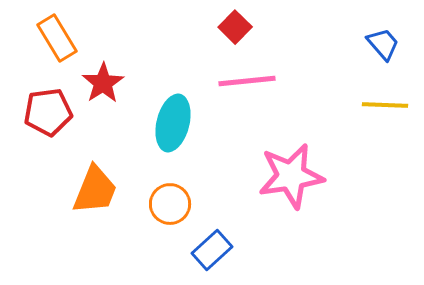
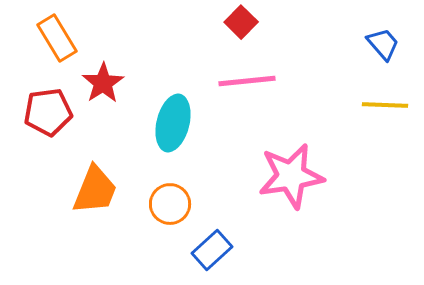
red square: moved 6 px right, 5 px up
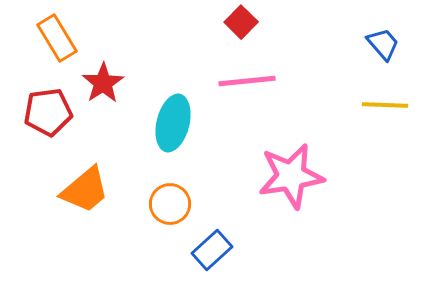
orange trapezoid: moved 10 px left; rotated 28 degrees clockwise
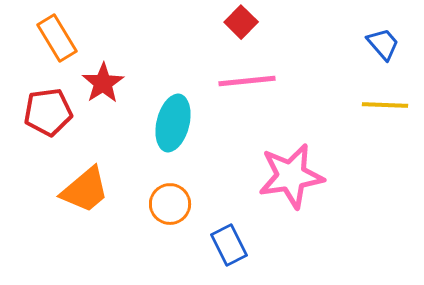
blue rectangle: moved 17 px right, 5 px up; rotated 75 degrees counterclockwise
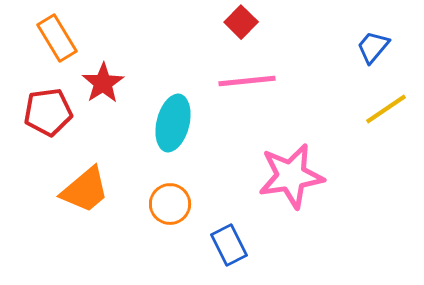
blue trapezoid: moved 10 px left, 3 px down; rotated 99 degrees counterclockwise
yellow line: moved 1 px right, 4 px down; rotated 36 degrees counterclockwise
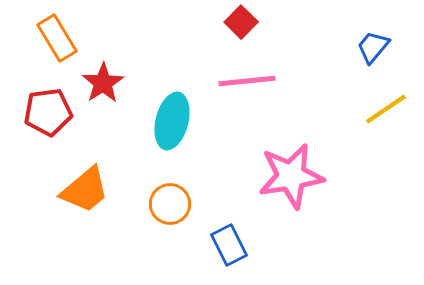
cyan ellipse: moved 1 px left, 2 px up
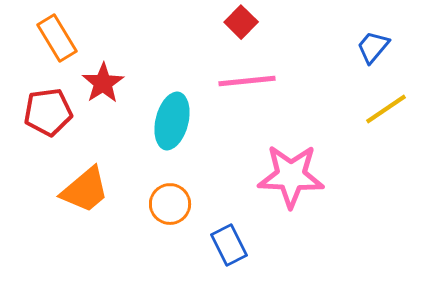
pink star: rotated 12 degrees clockwise
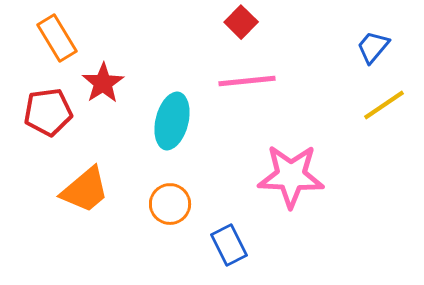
yellow line: moved 2 px left, 4 px up
